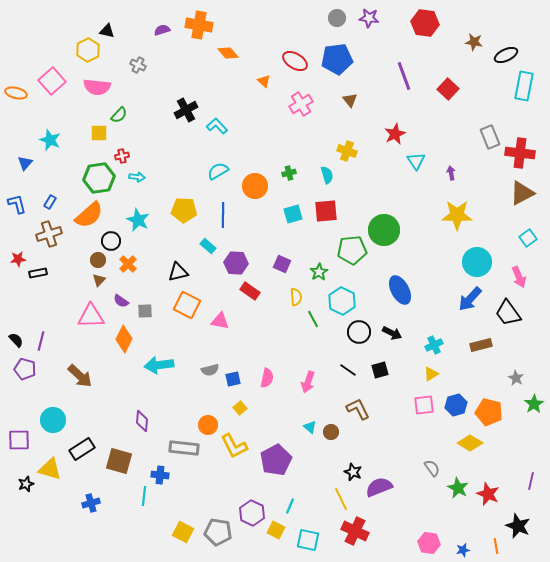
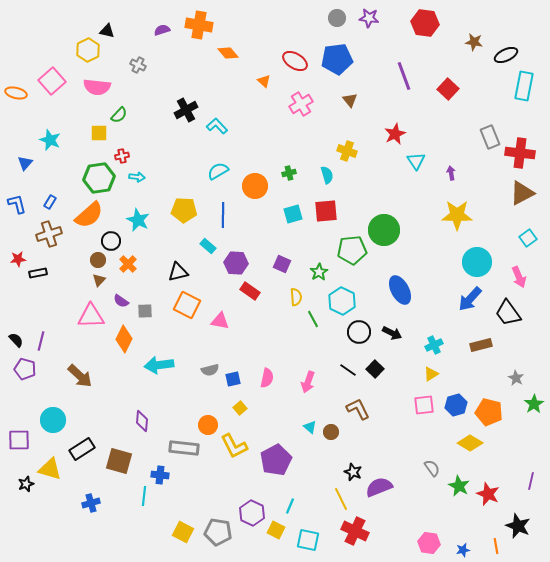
black square at (380, 370): moved 5 px left, 1 px up; rotated 30 degrees counterclockwise
green star at (458, 488): moved 1 px right, 2 px up
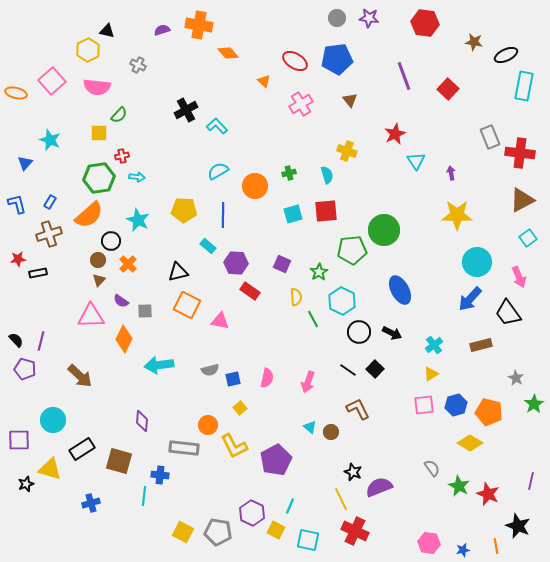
brown triangle at (522, 193): moved 7 px down
cyan cross at (434, 345): rotated 12 degrees counterclockwise
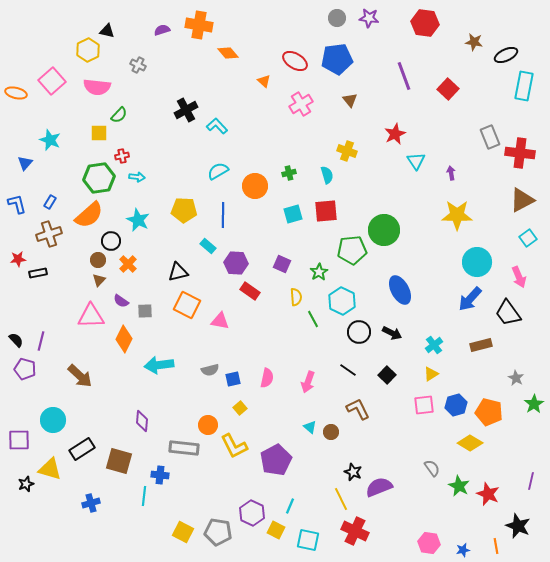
black square at (375, 369): moved 12 px right, 6 px down
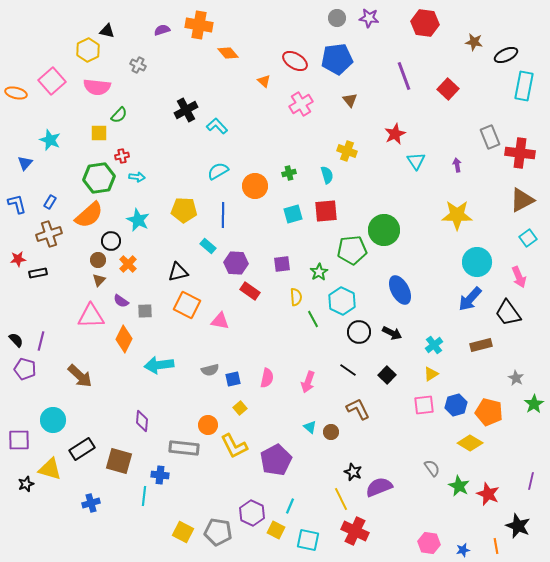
purple arrow at (451, 173): moved 6 px right, 8 px up
purple square at (282, 264): rotated 30 degrees counterclockwise
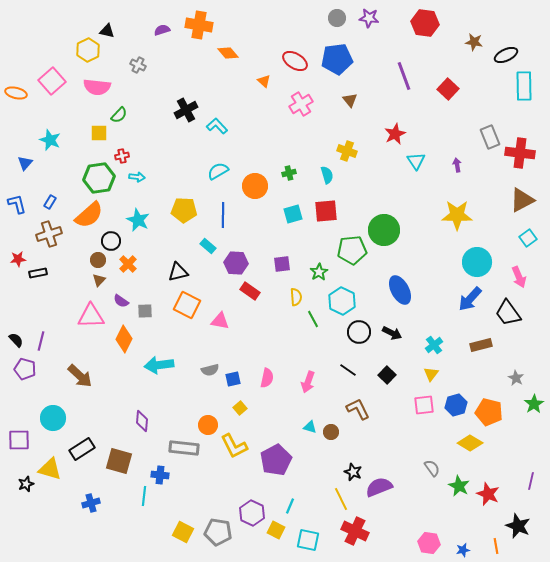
cyan rectangle at (524, 86): rotated 12 degrees counterclockwise
yellow triangle at (431, 374): rotated 21 degrees counterclockwise
cyan circle at (53, 420): moved 2 px up
cyan triangle at (310, 427): rotated 24 degrees counterclockwise
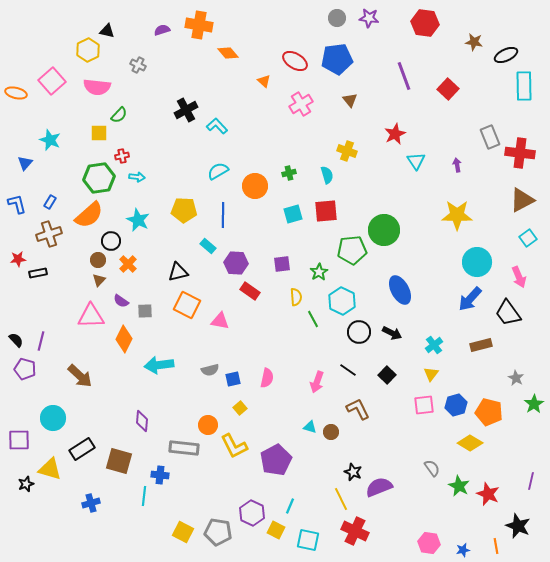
pink arrow at (308, 382): moved 9 px right
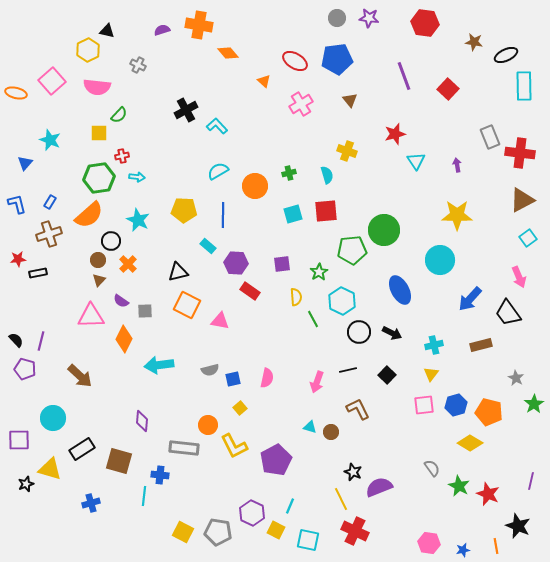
red star at (395, 134): rotated 10 degrees clockwise
cyan circle at (477, 262): moved 37 px left, 2 px up
cyan cross at (434, 345): rotated 24 degrees clockwise
black line at (348, 370): rotated 48 degrees counterclockwise
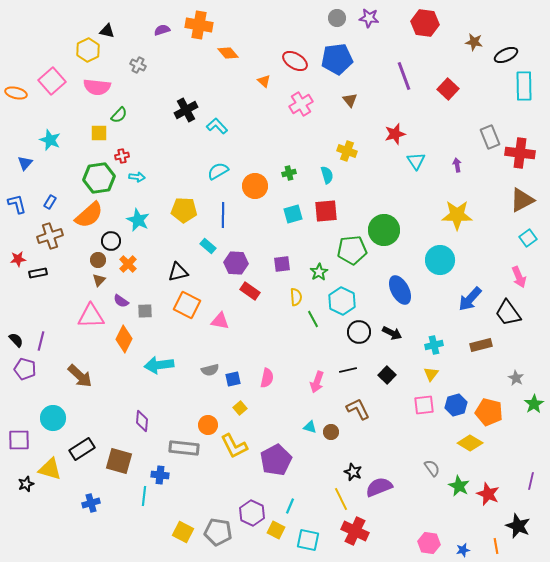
brown cross at (49, 234): moved 1 px right, 2 px down
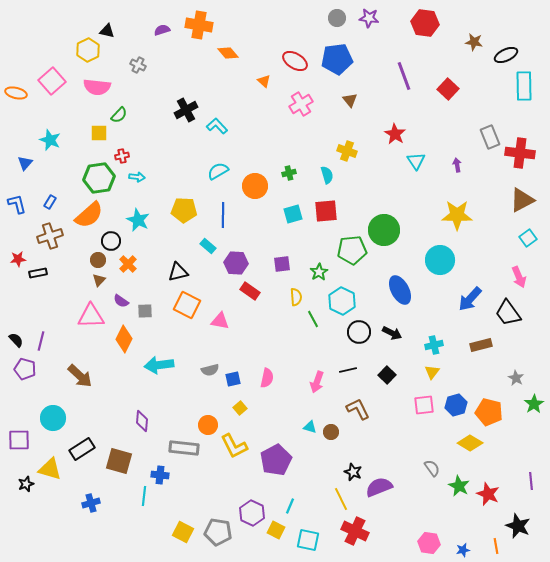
red star at (395, 134): rotated 25 degrees counterclockwise
yellow triangle at (431, 374): moved 1 px right, 2 px up
purple line at (531, 481): rotated 18 degrees counterclockwise
